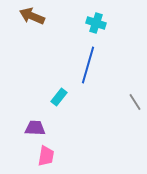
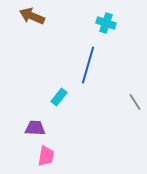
cyan cross: moved 10 px right
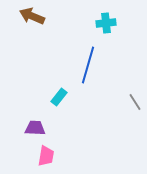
cyan cross: rotated 24 degrees counterclockwise
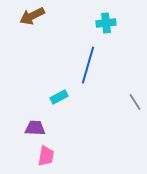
brown arrow: rotated 50 degrees counterclockwise
cyan rectangle: rotated 24 degrees clockwise
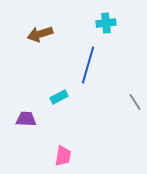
brown arrow: moved 8 px right, 18 px down; rotated 10 degrees clockwise
purple trapezoid: moved 9 px left, 9 px up
pink trapezoid: moved 17 px right
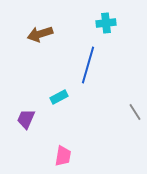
gray line: moved 10 px down
purple trapezoid: rotated 70 degrees counterclockwise
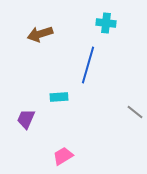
cyan cross: rotated 12 degrees clockwise
cyan rectangle: rotated 24 degrees clockwise
gray line: rotated 18 degrees counterclockwise
pink trapezoid: rotated 130 degrees counterclockwise
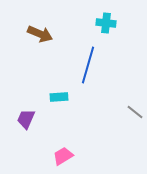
brown arrow: rotated 140 degrees counterclockwise
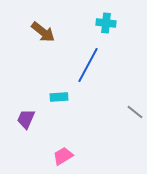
brown arrow: moved 3 px right, 2 px up; rotated 15 degrees clockwise
blue line: rotated 12 degrees clockwise
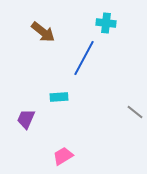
blue line: moved 4 px left, 7 px up
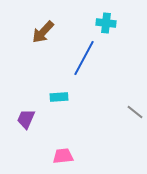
brown arrow: rotated 95 degrees clockwise
pink trapezoid: rotated 25 degrees clockwise
